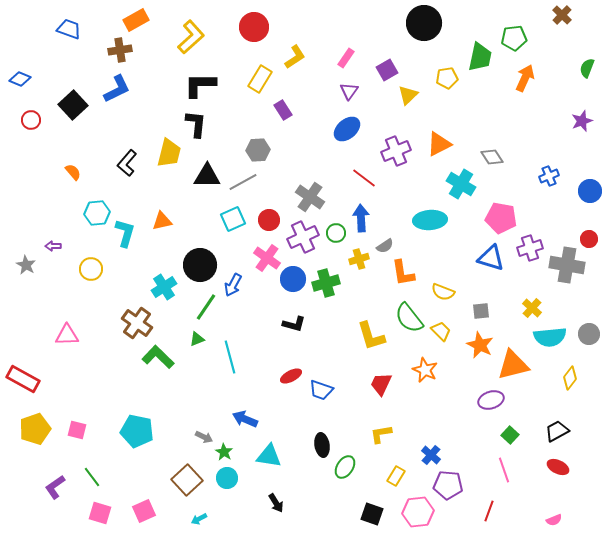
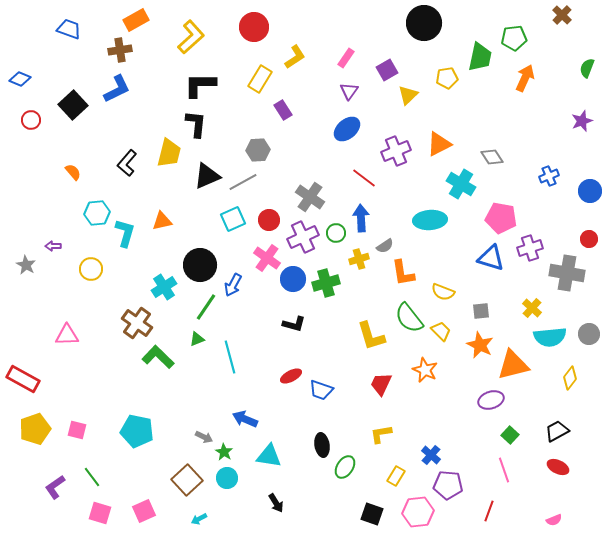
black triangle at (207, 176): rotated 24 degrees counterclockwise
gray cross at (567, 265): moved 8 px down
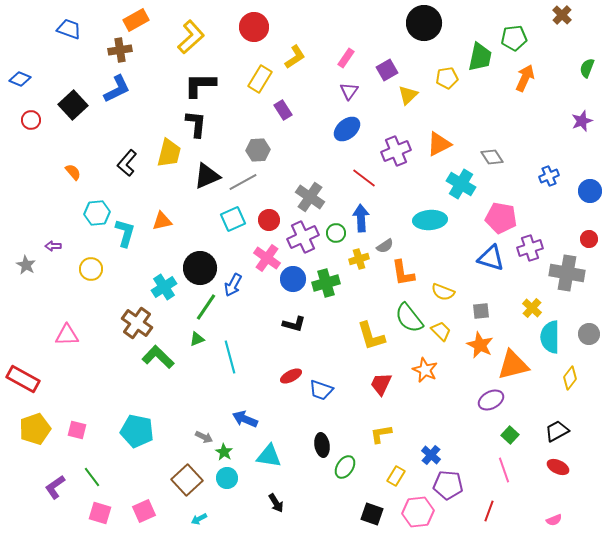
black circle at (200, 265): moved 3 px down
cyan semicircle at (550, 337): rotated 96 degrees clockwise
purple ellipse at (491, 400): rotated 10 degrees counterclockwise
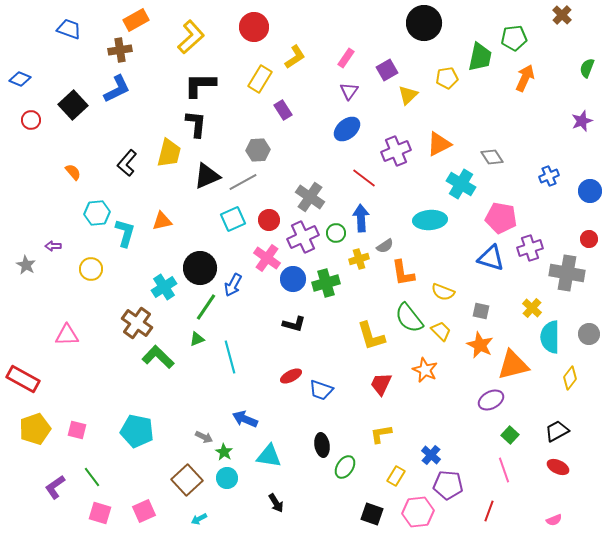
gray square at (481, 311): rotated 18 degrees clockwise
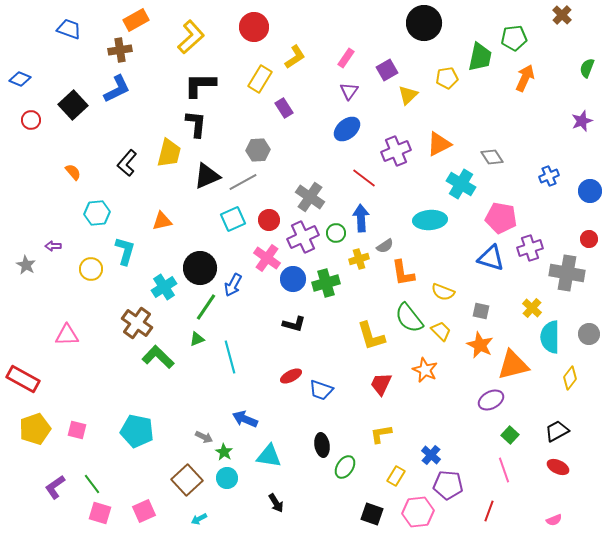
purple rectangle at (283, 110): moved 1 px right, 2 px up
cyan L-shape at (125, 233): moved 18 px down
green line at (92, 477): moved 7 px down
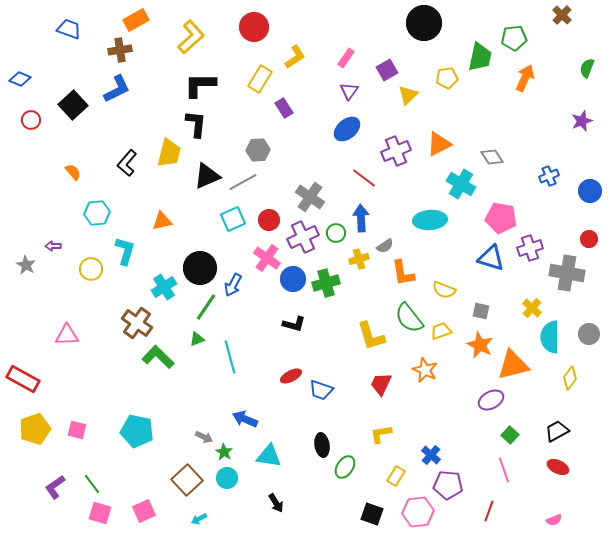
yellow semicircle at (443, 292): moved 1 px right, 2 px up
yellow trapezoid at (441, 331): rotated 65 degrees counterclockwise
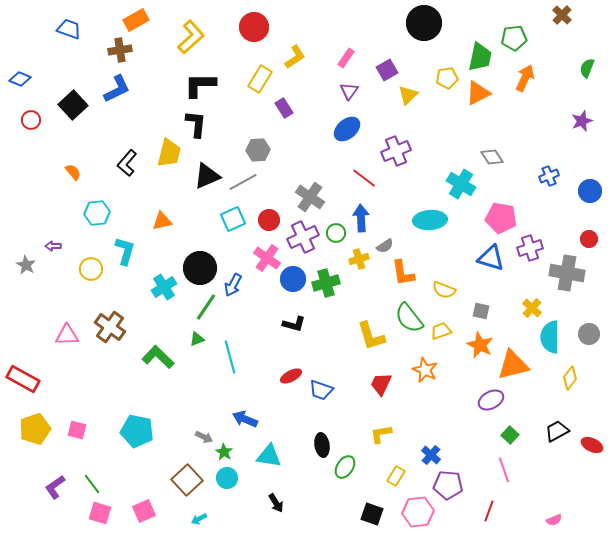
orange triangle at (439, 144): moved 39 px right, 51 px up
brown cross at (137, 323): moved 27 px left, 4 px down
red ellipse at (558, 467): moved 34 px right, 22 px up
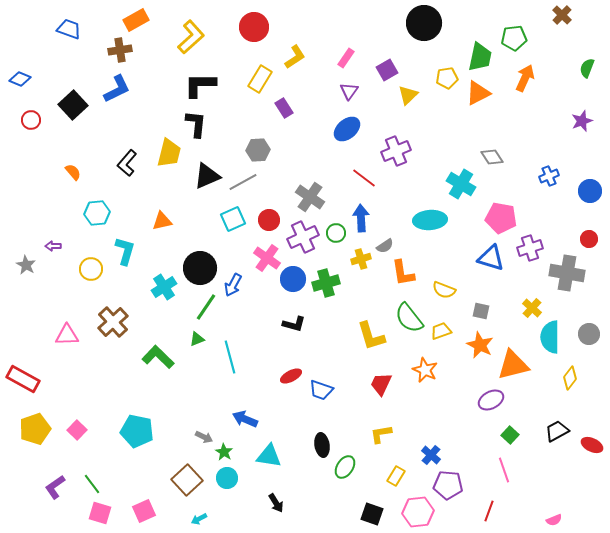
yellow cross at (359, 259): moved 2 px right
brown cross at (110, 327): moved 3 px right, 5 px up; rotated 12 degrees clockwise
pink square at (77, 430): rotated 30 degrees clockwise
